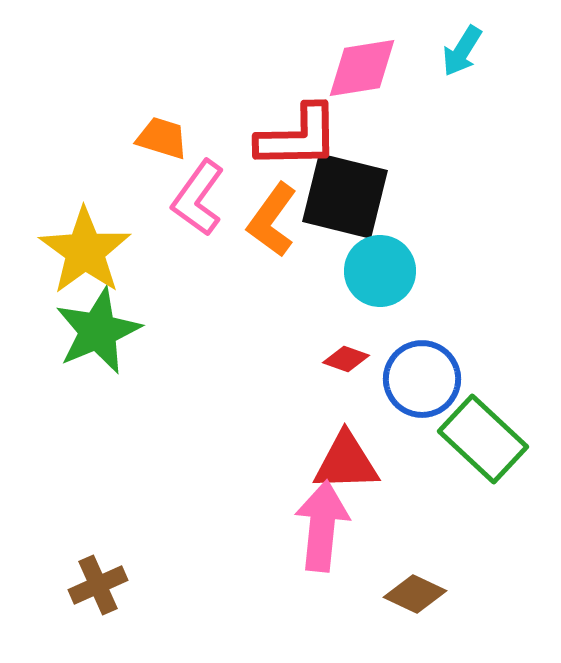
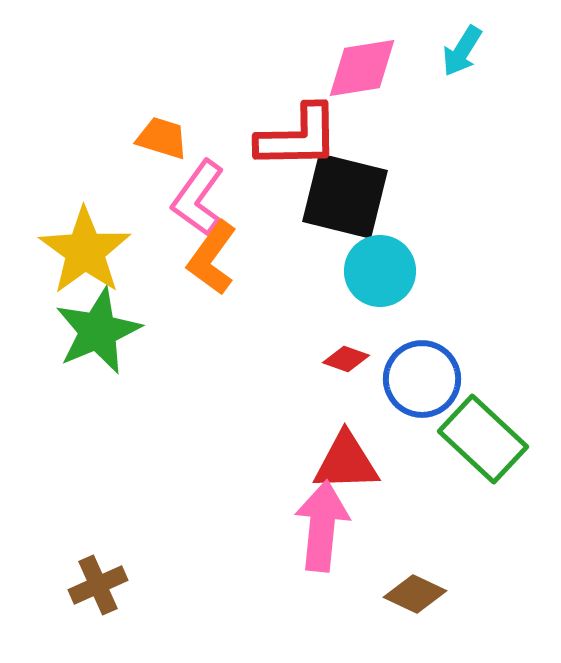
orange L-shape: moved 60 px left, 38 px down
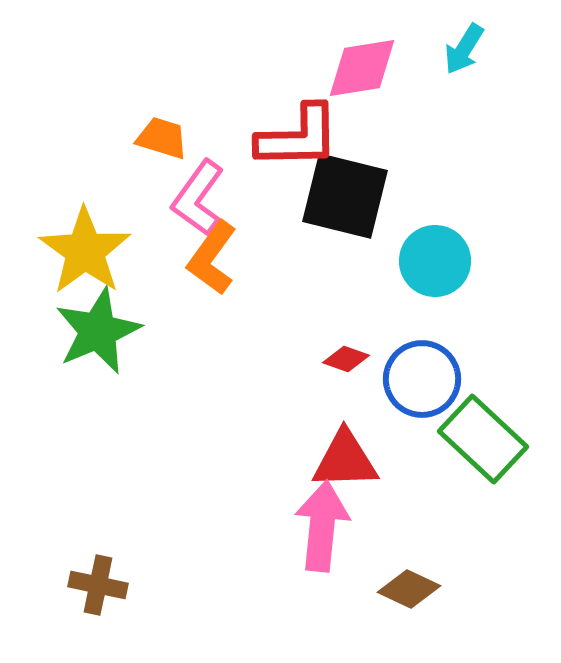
cyan arrow: moved 2 px right, 2 px up
cyan circle: moved 55 px right, 10 px up
red triangle: moved 1 px left, 2 px up
brown cross: rotated 36 degrees clockwise
brown diamond: moved 6 px left, 5 px up
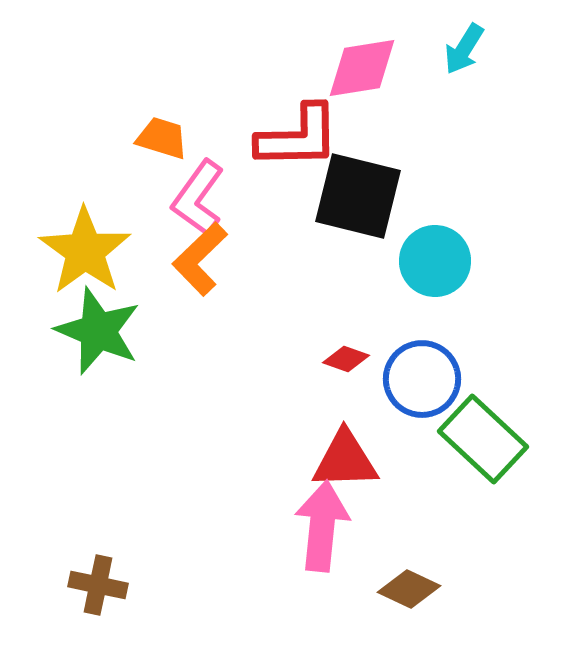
black square: moved 13 px right
orange L-shape: moved 12 px left, 1 px down; rotated 10 degrees clockwise
green star: rotated 26 degrees counterclockwise
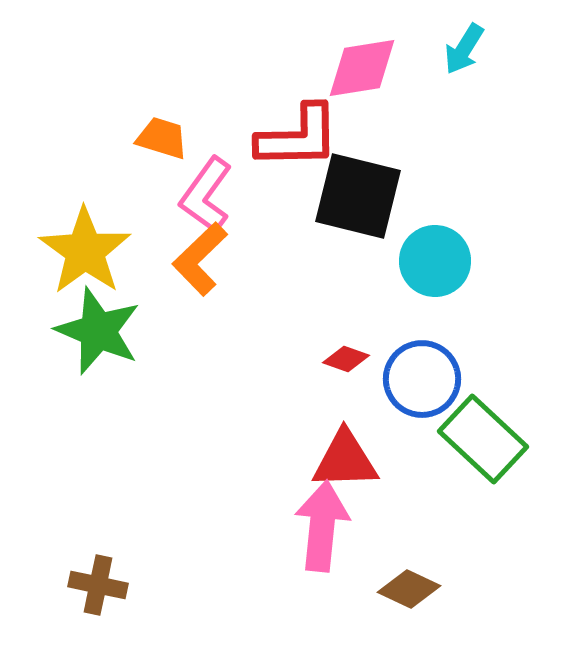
pink L-shape: moved 8 px right, 3 px up
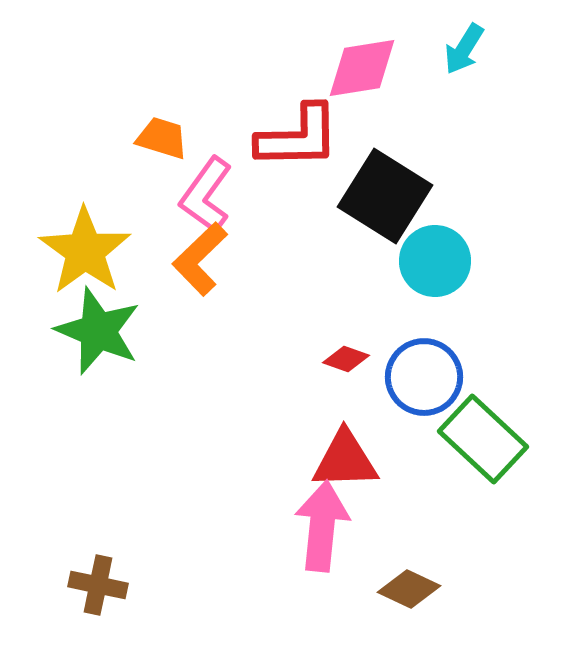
black square: moved 27 px right; rotated 18 degrees clockwise
blue circle: moved 2 px right, 2 px up
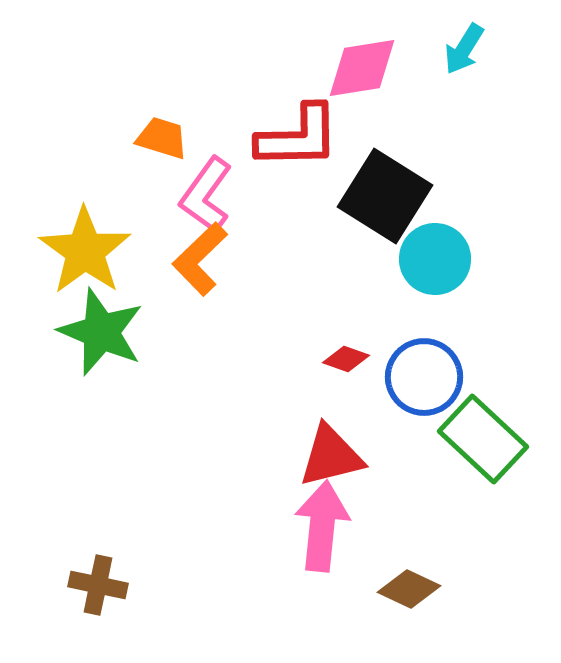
cyan circle: moved 2 px up
green star: moved 3 px right, 1 px down
red triangle: moved 14 px left, 4 px up; rotated 12 degrees counterclockwise
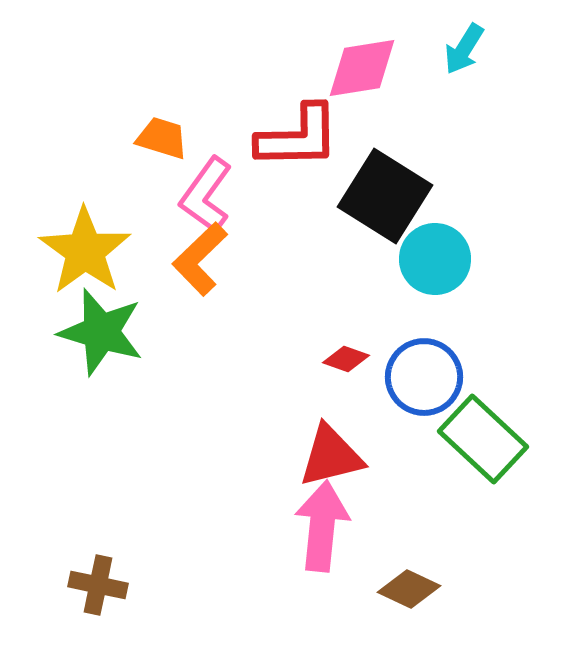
green star: rotated 6 degrees counterclockwise
